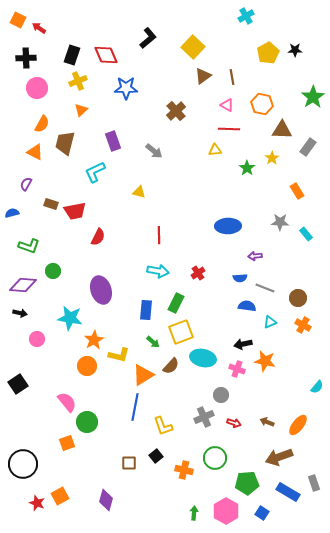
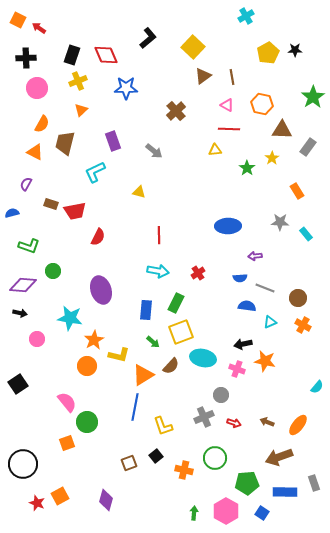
brown square at (129, 463): rotated 21 degrees counterclockwise
blue rectangle at (288, 492): moved 3 px left; rotated 30 degrees counterclockwise
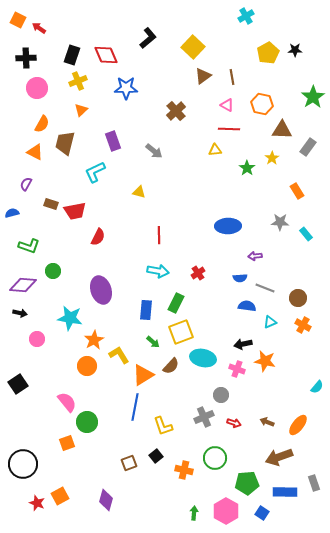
yellow L-shape at (119, 355): rotated 135 degrees counterclockwise
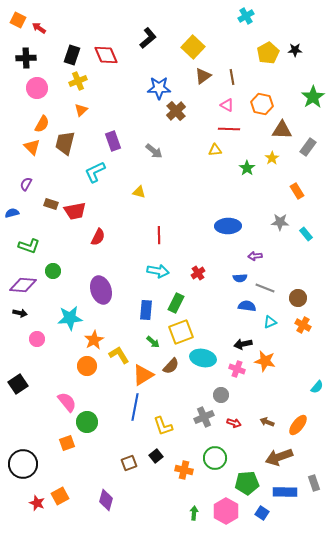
blue star at (126, 88): moved 33 px right
orange triangle at (35, 152): moved 3 px left, 5 px up; rotated 18 degrees clockwise
cyan star at (70, 318): rotated 15 degrees counterclockwise
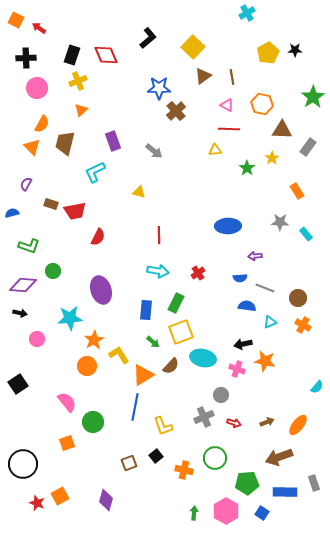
cyan cross at (246, 16): moved 1 px right, 3 px up
orange square at (18, 20): moved 2 px left
green circle at (87, 422): moved 6 px right
brown arrow at (267, 422): rotated 136 degrees clockwise
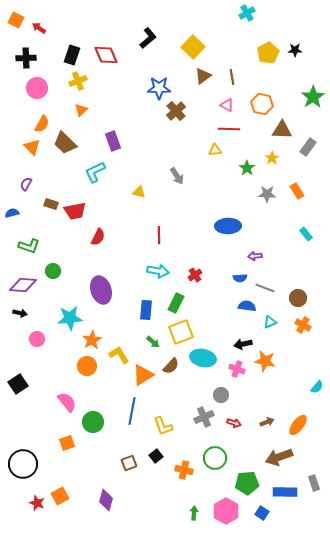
brown trapezoid at (65, 143): rotated 60 degrees counterclockwise
gray arrow at (154, 151): moved 23 px right, 25 px down; rotated 18 degrees clockwise
gray star at (280, 222): moved 13 px left, 28 px up
red cross at (198, 273): moved 3 px left, 2 px down
orange star at (94, 340): moved 2 px left
blue line at (135, 407): moved 3 px left, 4 px down
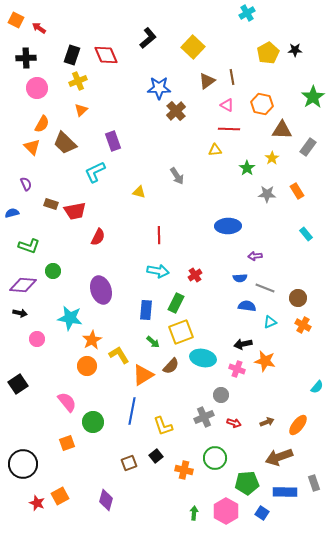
brown triangle at (203, 76): moved 4 px right, 5 px down
purple semicircle at (26, 184): rotated 128 degrees clockwise
cyan star at (70, 318): rotated 15 degrees clockwise
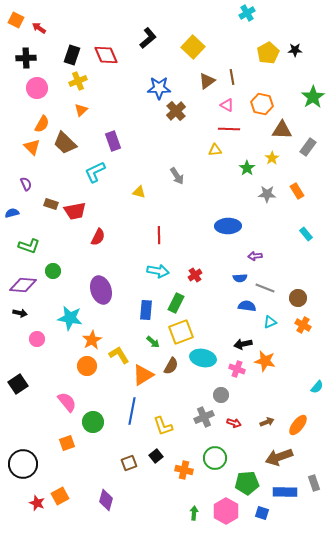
brown semicircle at (171, 366): rotated 12 degrees counterclockwise
blue square at (262, 513): rotated 16 degrees counterclockwise
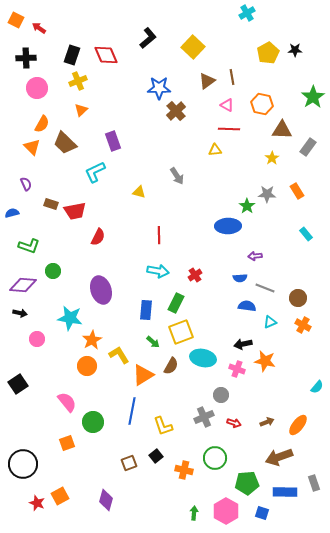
green star at (247, 168): moved 38 px down
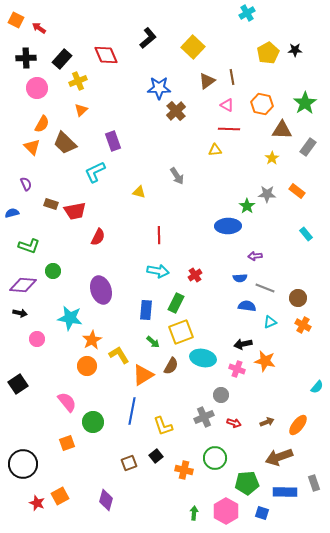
black rectangle at (72, 55): moved 10 px left, 4 px down; rotated 24 degrees clockwise
green star at (313, 97): moved 8 px left, 6 px down
orange rectangle at (297, 191): rotated 21 degrees counterclockwise
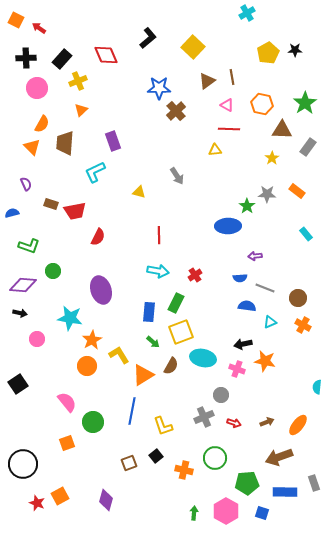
brown trapezoid at (65, 143): rotated 50 degrees clockwise
blue rectangle at (146, 310): moved 3 px right, 2 px down
cyan semicircle at (317, 387): rotated 144 degrees clockwise
